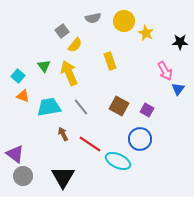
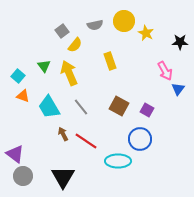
gray semicircle: moved 2 px right, 7 px down
cyan trapezoid: rotated 110 degrees counterclockwise
red line: moved 4 px left, 3 px up
cyan ellipse: rotated 25 degrees counterclockwise
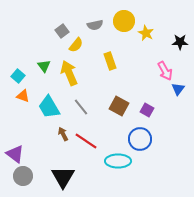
yellow semicircle: moved 1 px right
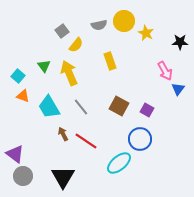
gray semicircle: moved 4 px right
cyan ellipse: moved 1 px right, 2 px down; rotated 40 degrees counterclockwise
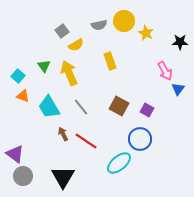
yellow semicircle: rotated 21 degrees clockwise
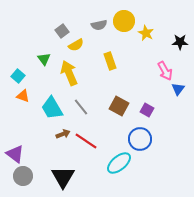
green triangle: moved 7 px up
cyan trapezoid: moved 3 px right, 1 px down
brown arrow: rotated 96 degrees clockwise
